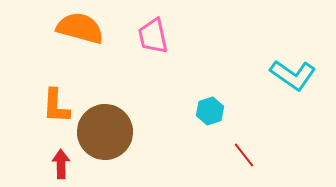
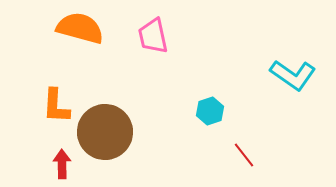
red arrow: moved 1 px right
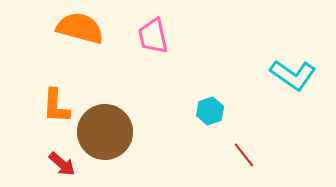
red arrow: rotated 132 degrees clockwise
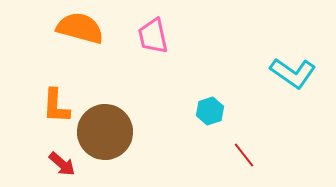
cyan L-shape: moved 2 px up
